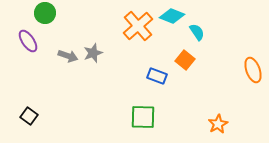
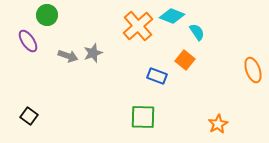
green circle: moved 2 px right, 2 px down
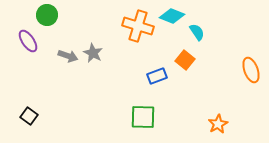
orange cross: rotated 32 degrees counterclockwise
gray star: rotated 24 degrees counterclockwise
orange ellipse: moved 2 px left
blue rectangle: rotated 42 degrees counterclockwise
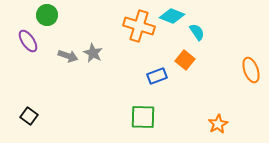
orange cross: moved 1 px right
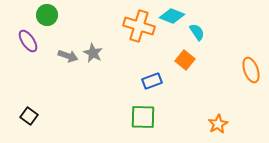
blue rectangle: moved 5 px left, 5 px down
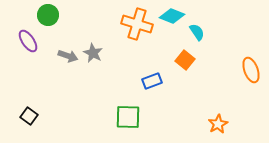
green circle: moved 1 px right
orange cross: moved 2 px left, 2 px up
green square: moved 15 px left
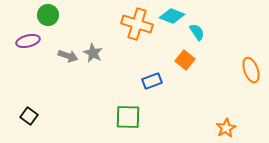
purple ellipse: rotated 70 degrees counterclockwise
orange star: moved 8 px right, 4 px down
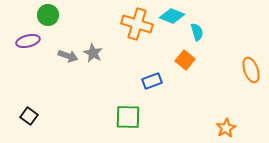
cyan semicircle: rotated 18 degrees clockwise
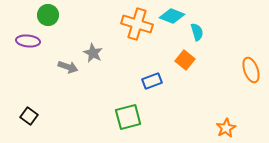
purple ellipse: rotated 20 degrees clockwise
gray arrow: moved 11 px down
green square: rotated 16 degrees counterclockwise
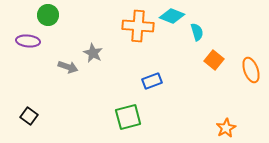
orange cross: moved 1 px right, 2 px down; rotated 12 degrees counterclockwise
orange square: moved 29 px right
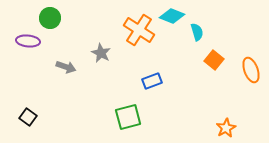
green circle: moved 2 px right, 3 px down
orange cross: moved 1 px right, 4 px down; rotated 28 degrees clockwise
gray star: moved 8 px right
gray arrow: moved 2 px left
black square: moved 1 px left, 1 px down
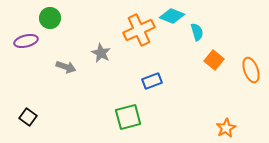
orange cross: rotated 32 degrees clockwise
purple ellipse: moved 2 px left; rotated 20 degrees counterclockwise
